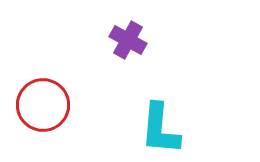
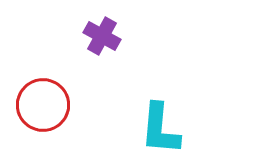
purple cross: moved 26 px left, 4 px up
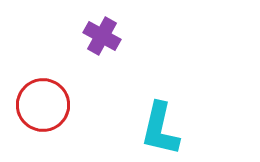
cyan L-shape: rotated 8 degrees clockwise
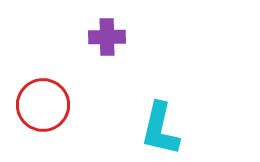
purple cross: moved 5 px right, 1 px down; rotated 30 degrees counterclockwise
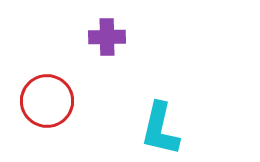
red circle: moved 4 px right, 4 px up
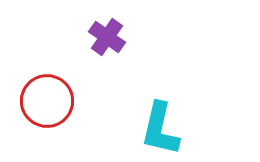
purple cross: rotated 36 degrees clockwise
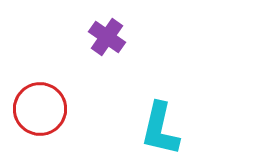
red circle: moved 7 px left, 8 px down
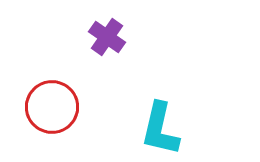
red circle: moved 12 px right, 2 px up
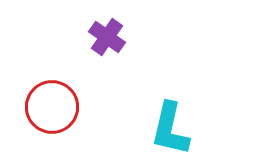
cyan L-shape: moved 10 px right
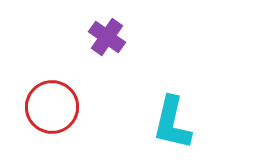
cyan L-shape: moved 2 px right, 6 px up
